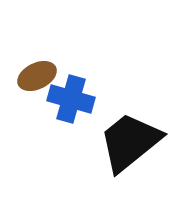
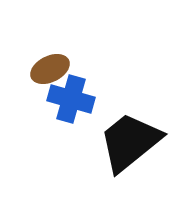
brown ellipse: moved 13 px right, 7 px up
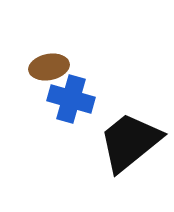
brown ellipse: moved 1 px left, 2 px up; rotated 15 degrees clockwise
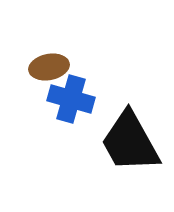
black trapezoid: rotated 80 degrees counterclockwise
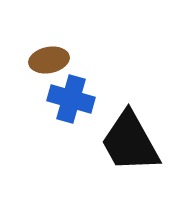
brown ellipse: moved 7 px up
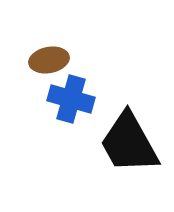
black trapezoid: moved 1 px left, 1 px down
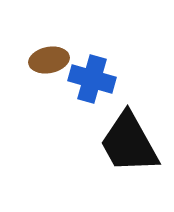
blue cross: moved 21 px right, 20 px up
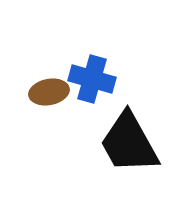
brown ellipse: moved 32 px down
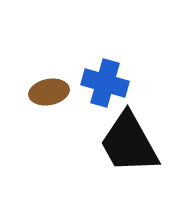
blue cross: moved 13 px right, 4 px down
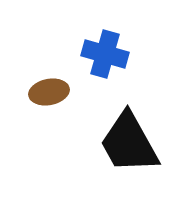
blue cross: moved 29 px up
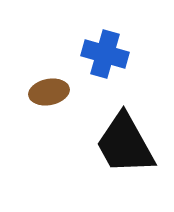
black trapezoid: moved 4 px left, 1 px down
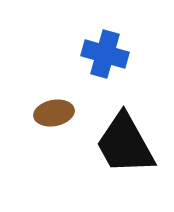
brown ellipse: moved 5 px right, 21 px down
